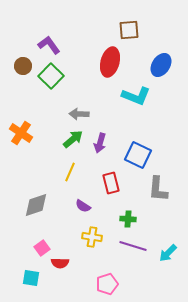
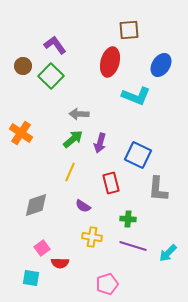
purple L-shape: moved 6 px right
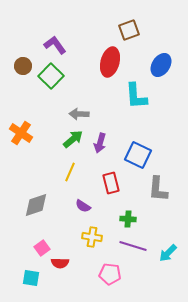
brown square: rotated 15 degrees counterclockwise
cyan L-shape: rotated 64 degrees clockwise
pink pentagon: moved 3 px right, 10 px up; rotated 25 degrees clockwise
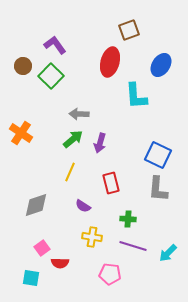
blue square: moved 20 px right
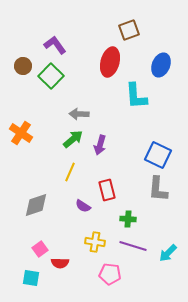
blue ellipse: rotated 10 degrees counterclockwise
purple arrow: moved 2 px down
red rectangle: moved 4 px left, 7 px down
yellow cross: moved 3 px right, 5 px down
pink square: moved 2 px left, 1 px down
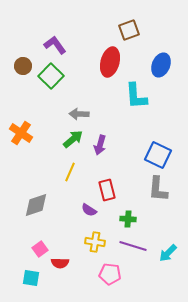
purple semicircle: moved 6 px right, 4 px down
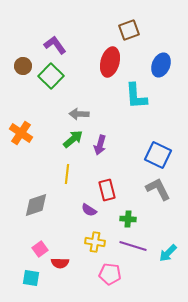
yellow line: moved 3 px left, 2 px down; rotated 18 degrees counterclockwise
gray L-shape: rotated 148 degrees clockwise
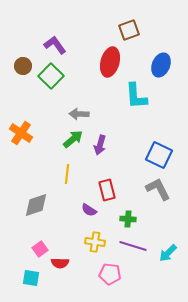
blue square: moved 1 px right
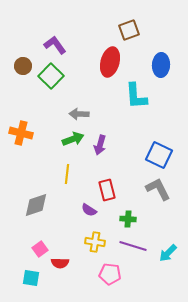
blue ellipse: rotated 20 degrees counterclockwise
orange cross: rotated 20 degrees counterclockwise
green arrow: rotated 20 degrees clockwise
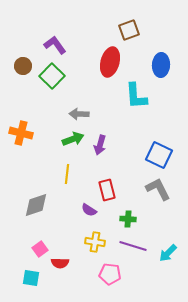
green square: moved 1 px right
